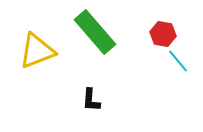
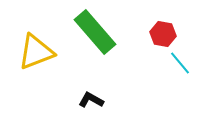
yellow triangle: moved 1 px left, 1 px down
cyan line: moved 2 px right, 2 px down
black L-shape: rotated 115 degrees clockwise
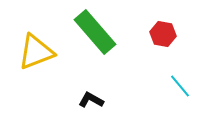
cyan line: moved 23 px down
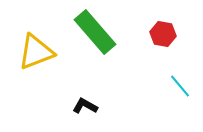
black L-shape: moved 6 px left, 6 px down
